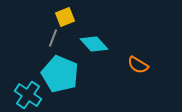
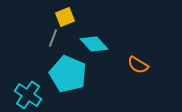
cyan pentagon: moved 8 px right
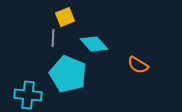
gray line: rotated 18 degrees counterclockwise
cyan cross: rotated 28 degrees counterclockwise
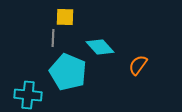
yellow square: rotated 24 degrees clockwise
cyan diamond: moved 6 px right, 3 px down
orange semicircle: rotated 95 degrees clockwise
cyan pentagon: moved 2 px up
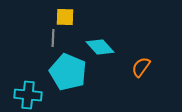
orange semicircle: moved 3 px right, 2 px down
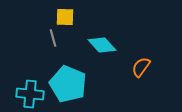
gray line: rotated 18 degrees counterclockwise
cyan diamond: moved 2 px right, 2 px up
cyan pentagon: moved 12 px down
cyan cross: moved 2 px right, 1 px up
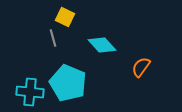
yellow square: rotated 24 degrees clockwise
cyan pentagon: moved 1 px up
cyan cross: moved 2 px up
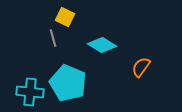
cyan diamond: rotated 16 degrees counterclockwise
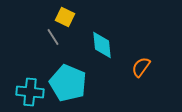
gray line: moved 1 px up; rotated 18 degrees counterclockwise
cyan diamond: rotated 52 degrees clockwise
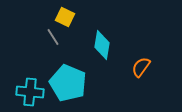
cyan diamond: rotated 16 degrees clockwise
